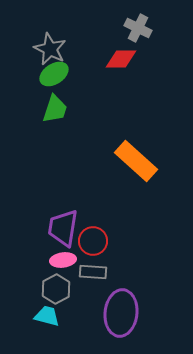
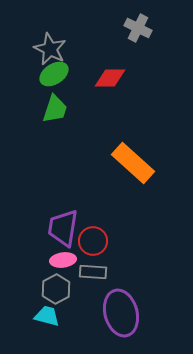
red diamond: moved 11 px left, 19 px down
orange rectangle: moved 3 px left, 2 px down
purple ellipse: rotated 21 degrees counterclockwise
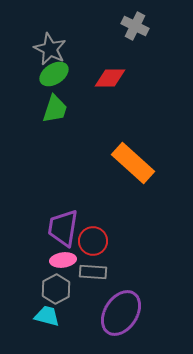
gray cross: moved 3 px left, 2 px up
purple ellipse: rotated 48 degrees clockwise
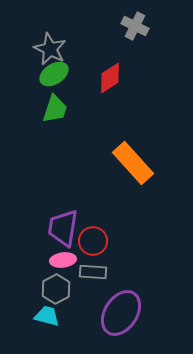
red diamond: rotated 32 degrees counterclockwise
orange rectangle: rotated 6 degrees clockwise
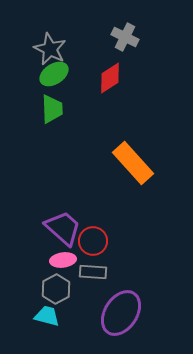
gray cross: moved 10 px left, 11 px down
green trapezoid: moved 3 px left; rotated 20 degrees counterclockwise
purple trapezoid: rotated 123 degrees clockwise
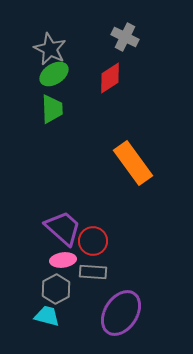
orange rectangle: rotated 6 degrees clockwise
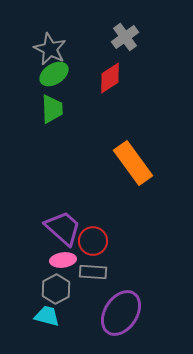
gray cross: rotated 28 degrees clockwise
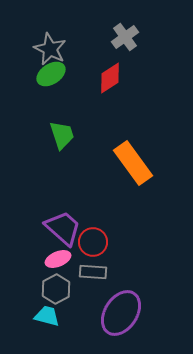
green ellipse: moved 3 px left
green trapezoid: moved 10 px right, 26 px down; rotated 16 degrees counterclockwise
red circle: moved 1 px down
pink ellipse: moved 5 px left, 1 px up; rotated 15 degrees counterclockwise
